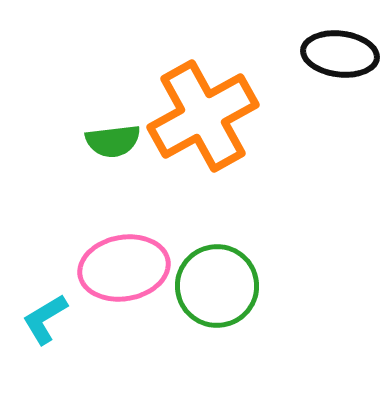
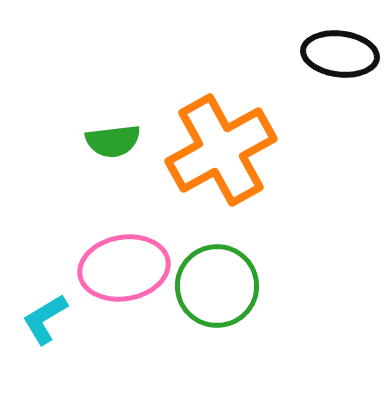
orange cross: moved 18 px right, 34 px down
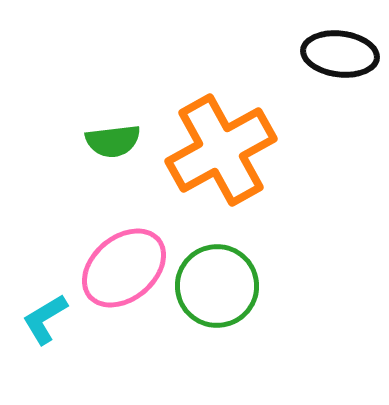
pink ellipse: rotated 30 degrees counterclockwise
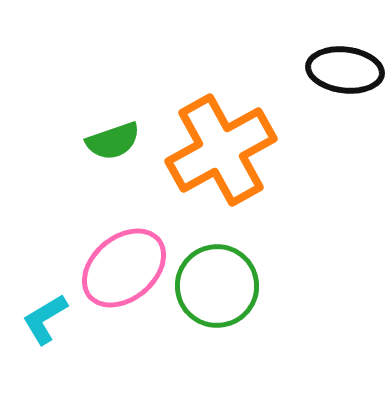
black ellipse: moved 5 px right, 16 px down
green semicircle: rotated 12 degrees counterclockwise
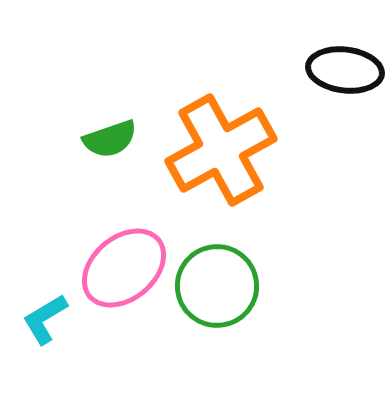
green semicircle: moved 3 px left, 2 px up
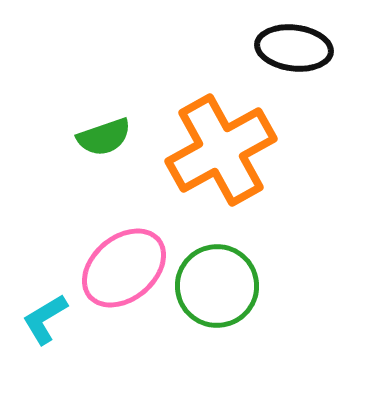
black ellipse: moved 51 px left, 22 px up
green semicircle: moved 6 px left, 2 px up
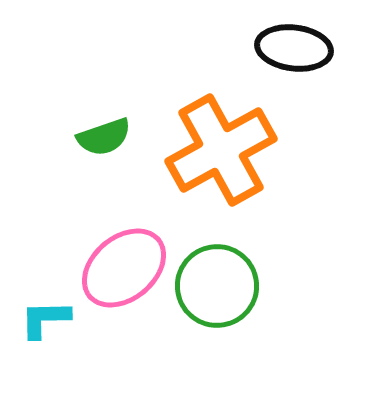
cyan L-shape: rotated 30 degrees clockwise
